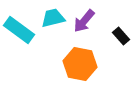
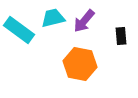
black rectangle: rotated 36 degrees clockwise
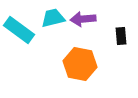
purple arrow: moved 1 px left, 2 px up; rotated 45 degrees clockwise
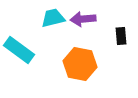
cyan rectangle: moved 20 px down
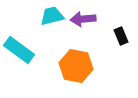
cyan trapezoid: moved 1 px left, 2 px up
black rectangle: rotated 18 degrees counterclockwise
orange hexagon: moved 4 px left, 2 px down
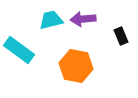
cyan trapezoid: moved 1 px left, 4 px down
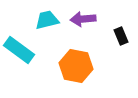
cyan trapezoid: moved 4 px left
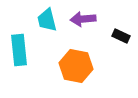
cyan trapezoid: rotated 90 degrees counterclockwise
black rectangle: rotated 42 degrees counterclockwise
cyan rectangle: rotated 48 degrees clockwise
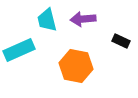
black rectangle: moved 5 px down
cyan rectangle: rotated 72 degrees clockwise
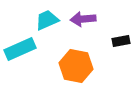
cyan trapezoid: rotated 80 degrees clockwise
black rectangle: rotated 36 degrees counterclockwise
cyan rectangle: moved 1 px right, 1 px up
